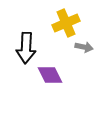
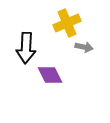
yellow cross: moved 1 px right
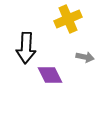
yellow cross: moved 1 px right, 4 px up
gray arrow: moved 1 px right, 10 px down
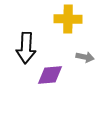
yellow cross: rotated 24 degrees clockwise
purple diamond: rotated 68 degrees counterclockwise
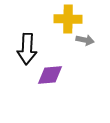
black arrow: moved 1 px right, 1 px down
gray arrow: moved 17 px up
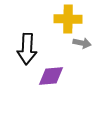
gray arrow: moved 3 px left, 3 px down
purple diamond: moved 1 px right, 1 px down
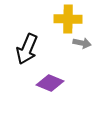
black arrow: rotated 20 degrees clockwise
purple diamond: moved 1 px left, 7 px down; rotated 28 degrees clockwise
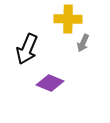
gray arrow: moved 1 px right; rotated 102 degrees clockwise
